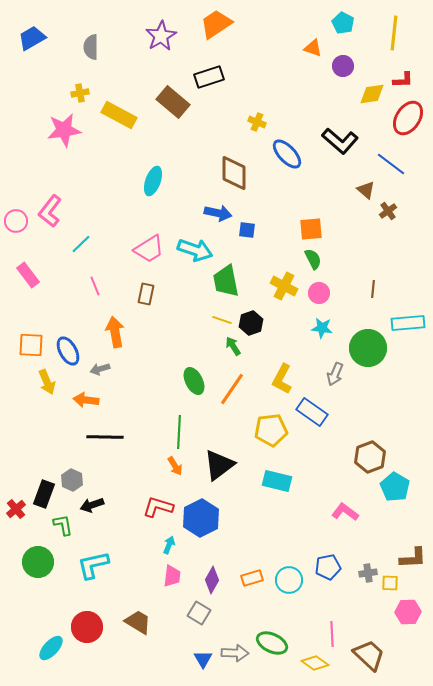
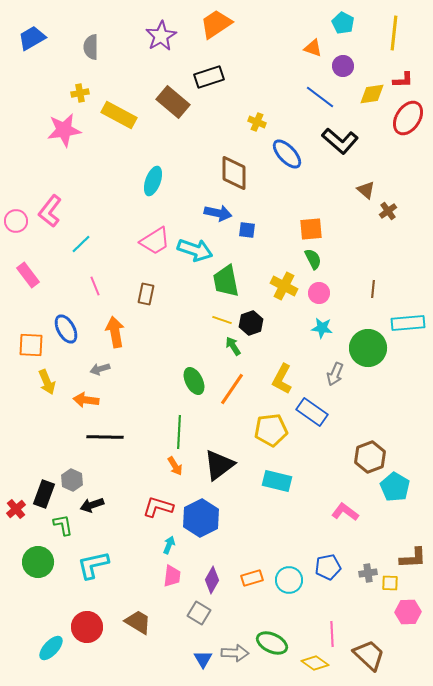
blue line at (391, 164): moved 71 px left, 67 px up
pink trapezoid at (149, 249): moved 6 px right, 8 px up
blue ellipse at (68, 351): moved 2 px left, 22 px up
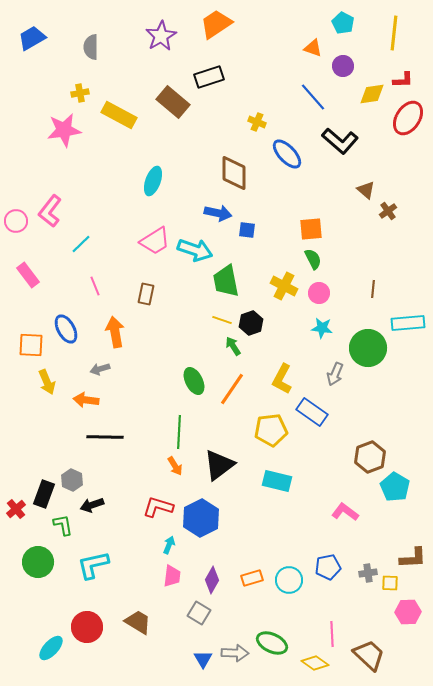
blue line at (320, 97): moved 7 px left; rotated 12 degrees clockwise
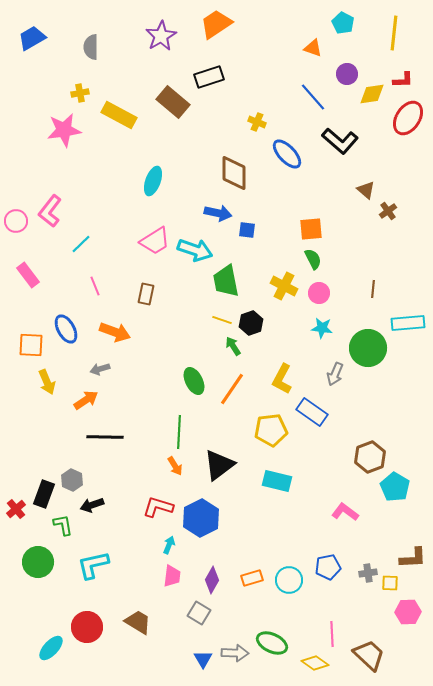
purple circle at (343, 66): moved 4 px right, 8 px down
orange arrow at (115, 332): rotated 120 degrees clockwise
orange arrow at (86, 400): rotated 140 degrees clockwise
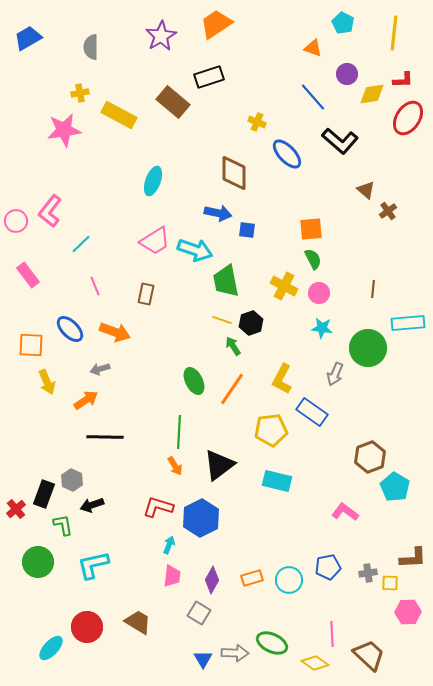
blue trapezoid at (32, 38): moved 4 px left
blue ellipse at (66, 329): moved 4 px right; rotated 16 degrees counterclockwise
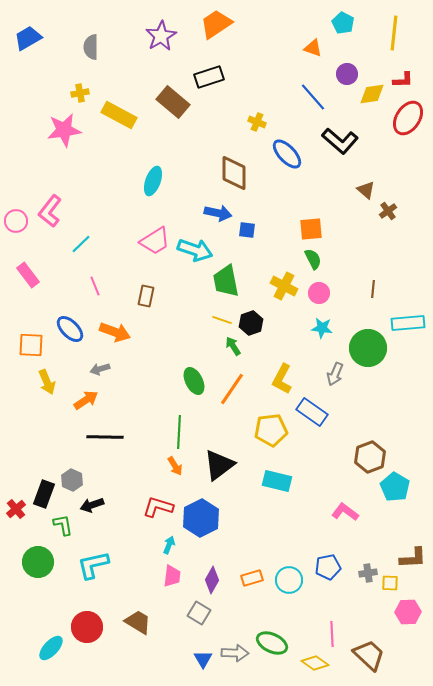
brown rectangle at (146, 294): moved 2 px down
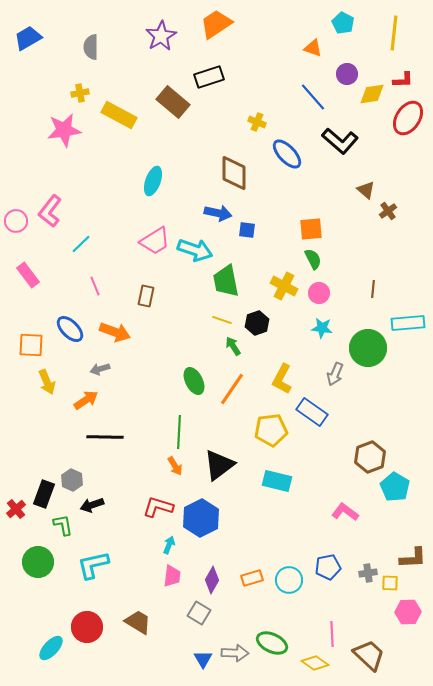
black hexagon at (251, 323): moved 6 px right
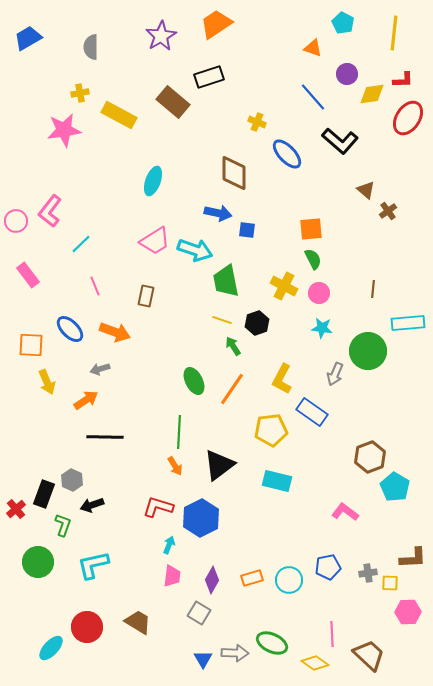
green circle at (368, 348): moved 3 px down
green L-shape at (63, 525): rotated 30 degrees clockwise
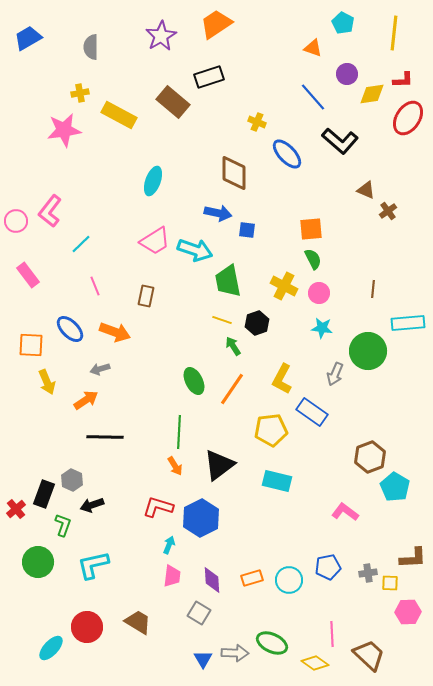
brown triangle at (366, 190): rotated 18 degrees counterclockwise
green trapezoid at (226, 281): moved 2 px right
purple diamond at (212, 580): rotated 32 degrees counterclockwise
